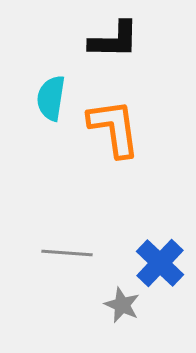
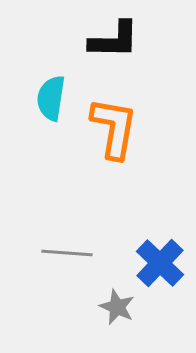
orange L-shape: rotated 18 degrees clockwise
gray star: moved 5 px left, 2 px down
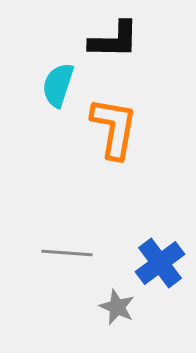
cyan semicircle: moved 7 px right, 13 px up; rotated 9 degrees clockwise
blue cross: rotated 9 degrees clockwise
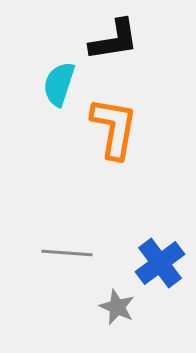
black L-shape: rotated 10 degrees counterclockwise
cyan semicircle: moved 1 px right, 1 px up
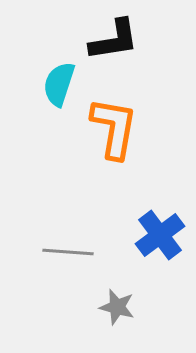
gray line: moved 1 px right, 1 px up
blue cross: moved 28 px up
gray star: rotated 9 degrees counterclockwise
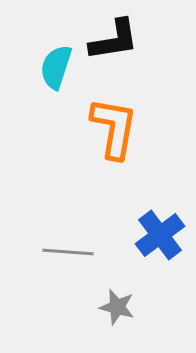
cyan semicircle: moved 3 px left, 17 px up
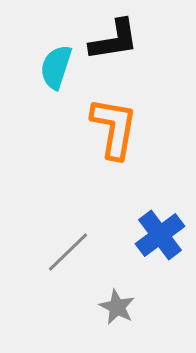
gray line: rotated 48 degrees counterclockwise
gray star: rotated 12 degrees clockwise
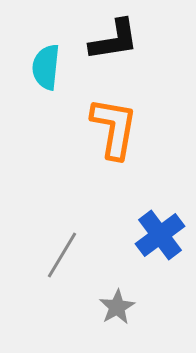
cyan semicircle: moved 10 px left; rotated 12 degrees counterclockwise
gray line: moved 6 px left, 3 px down; rotated 15 degrees counterclockwise
gray star: rotated 15 degrees clockwise
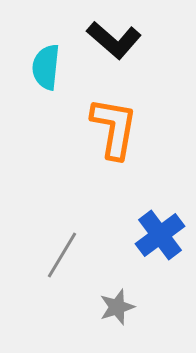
black L-shape: rotated 50 degrees clockwise
gray star: rotated 12 degrees clockwise
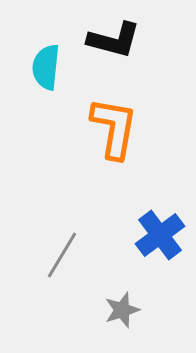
black L-shape: rotated 26 degrees counterclockwise
gray star: moved 5 px right, 3 px down
